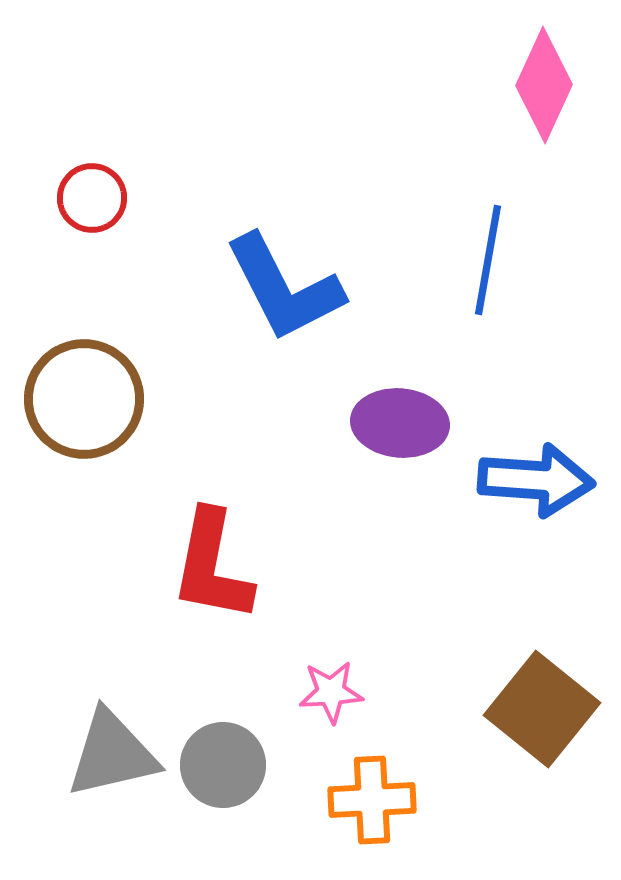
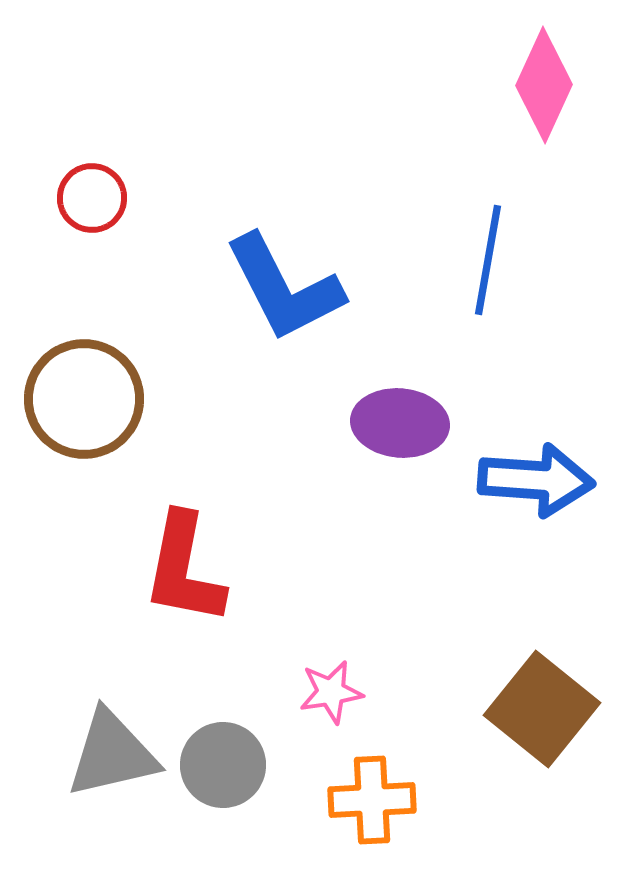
red L-shape: moved 28 px left, 3 px down
pink star: rotated 6 degrees counterclockwise
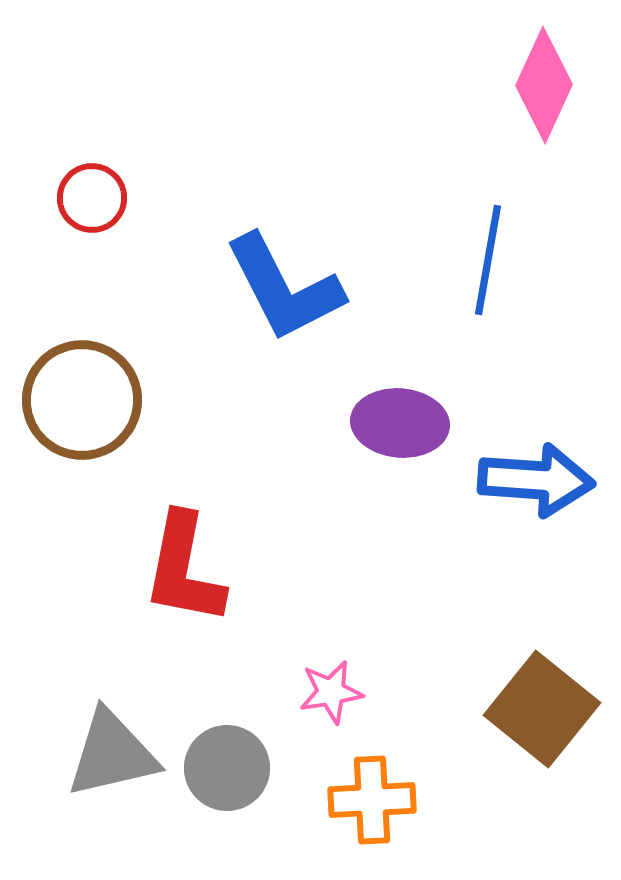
brown circle: moved 2 px left, 1 px down
gray circle: moved 4 px right, 3 px down
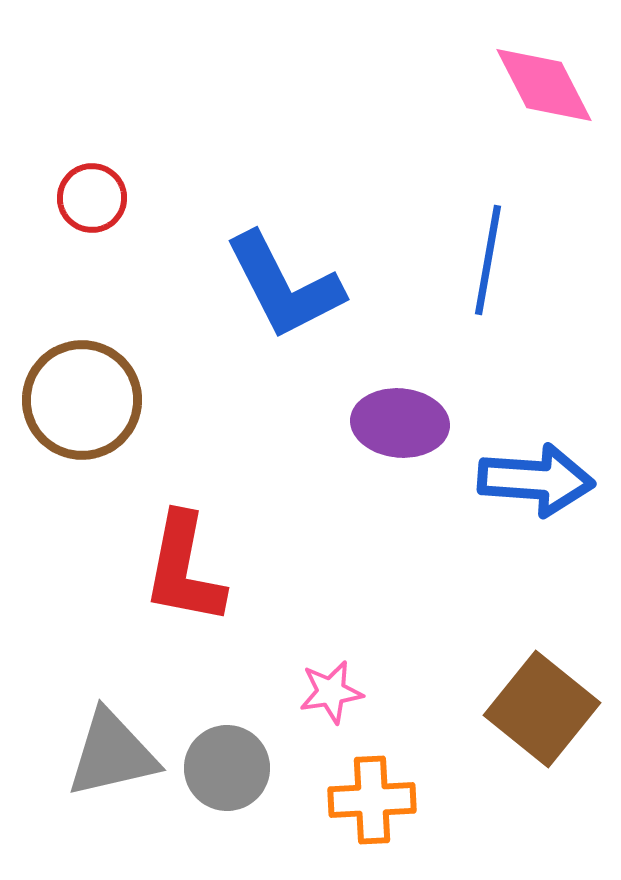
pink diamond: rotated 52 degrees counterclockwise
blue L-shape: moved 2 px up
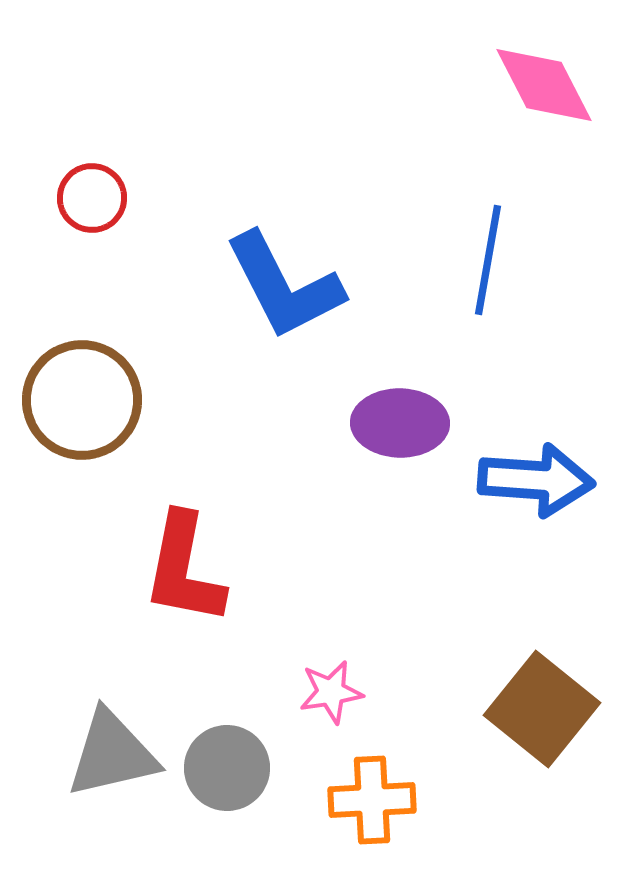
purple ellipse: rotated 4 degrees counterclockwise
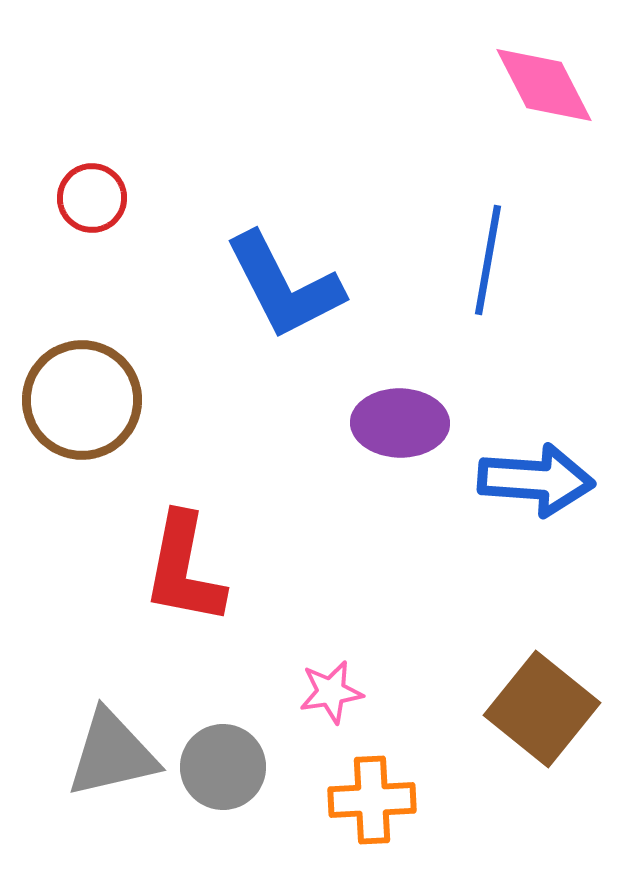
gray circle: moved 4 px left, 1 px up
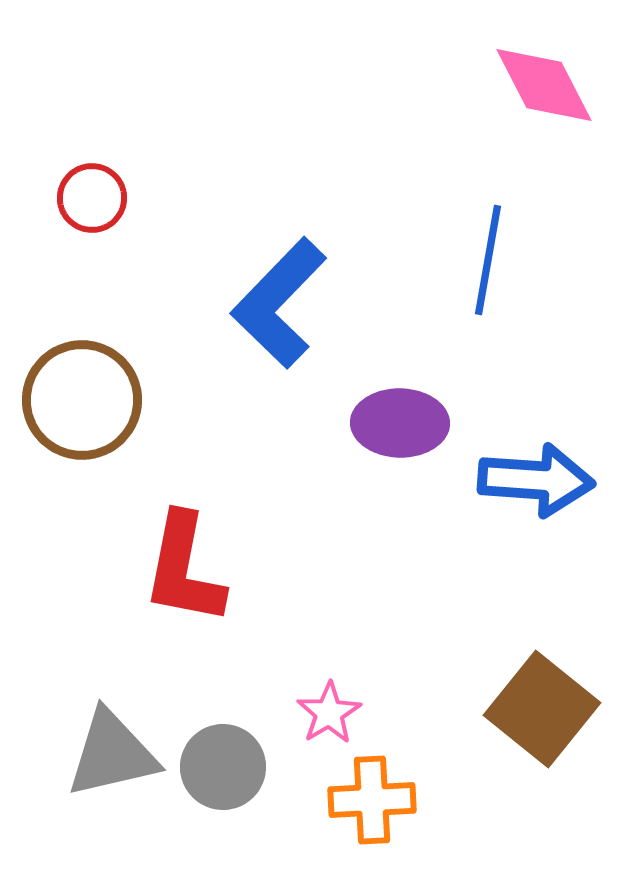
blue L-shape: moved 5 px left, 17 px down; rotated 71 degrees clockwise
pink star: moved 2 px left, 21 px down; rotated 22 degrees counterclockwise
